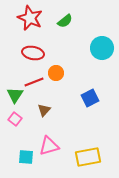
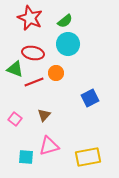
cyan circle: moved 34 px left, 4 px up
green triangle: moved 26 px up; rotated 42 degrees counterclockwise
brown triangle: moved 5 px down
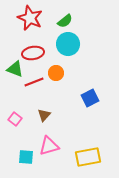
red ellipse: rotated 20 degrees counterclockwise
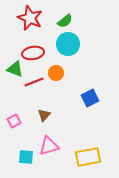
pink square: moved 1 px left, 2 px down; rotated 24 degrees clockwise
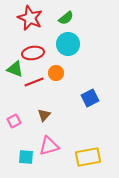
green semicircle: moved 1 px right, 3 px up
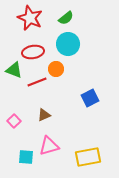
red ellipse: moved 1 px up
green triangle: moved 1 px left, 1 px down
orange circle: moved 4 px up
red line: moved 3 px right
brown triangle: rotated 24 degrees clockwise
pink square: rotated 16 degrees counterclockwise
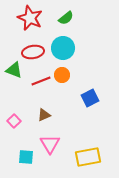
cyan circle: moved 5 px left, 4 px down
orange circle: moved 6 px right, 6 px down
red line: moved 4 px right, 1 px up
pink triangle: moved 1 px right, 2 px up; rotated 45 degrees counterclockwise
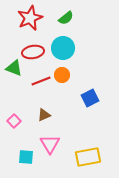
red star: rotated 25 degrees clockwise
green triangle: moved 2 px up
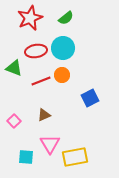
red ellipse: moved 3 px right, 1 px up
yellow rectangle: moved 13 px left
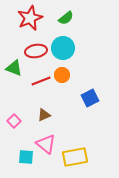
pink triangle: moved 4 px left; rotated 20 degrees counterclockwise
